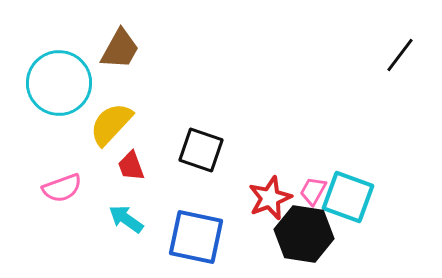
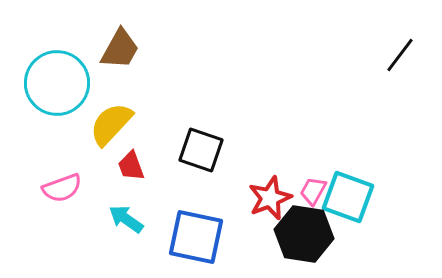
cyan circle: moved 2 px left
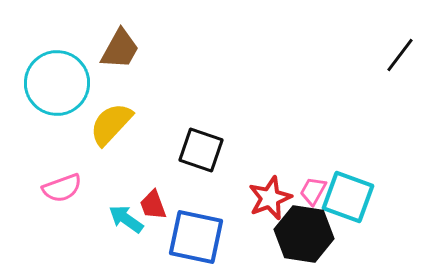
red trapezoid: moved 22 px right, 39 px down
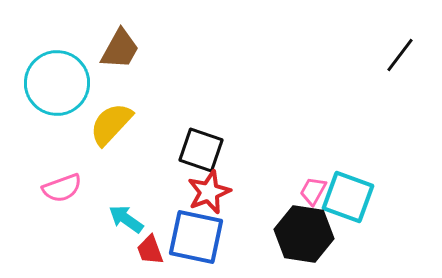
red star: moved 61 px left, 6 px up
red trapezoid: moved 3 px left, 45 px down
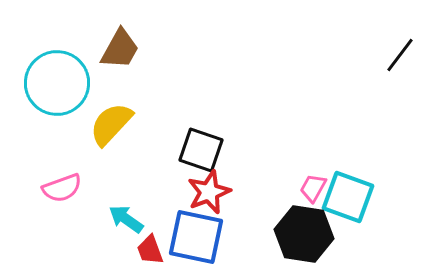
pink trapezoid: moved 3 px up
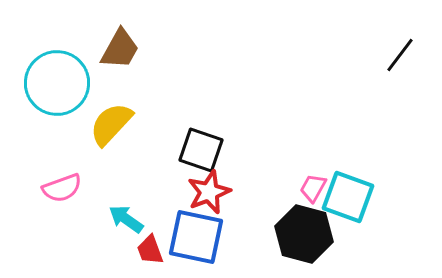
black hexagon: rotated 6 degrees clockwise
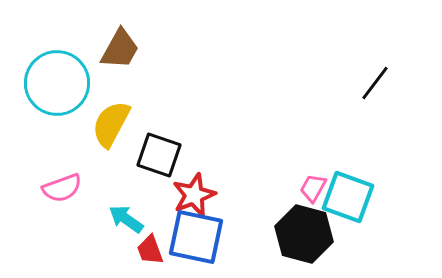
black line: moved 25 px left, 28 px down
yellow semicircle: rotated 15 degrees counterclockwise
black square: moved 42 px left, 5 px down
red star: moved 15 px left, 3 px down
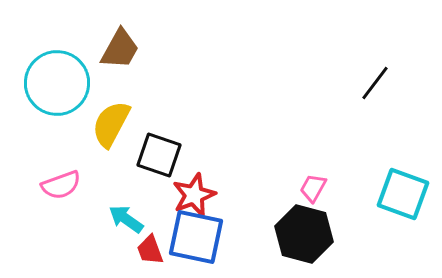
pink semicircle: moved 1 px left, 3 px up
cyan square: moved 55 px right, 3 px up
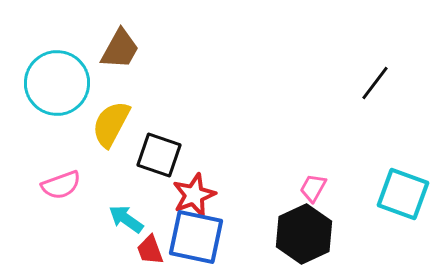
black hexagon: rotated 20 degrees clockwise
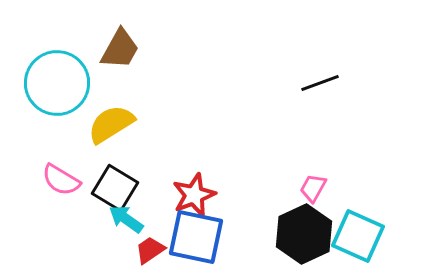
black line: moved 55 px left; rotated 33 degrees clockwise
yellow semicircle: rotated 30 degrees clockwise
black square: moved 44 px left, 33 px down; rotated 12 degrees clockwise
pink semicircle: moved 5 px up; rotated 51 degrees clockwise
cyan square: moved 45 px left, 42 px down; rotated 4 degrees clockwise
red trapezoid: rotated 76 degrees clockwise
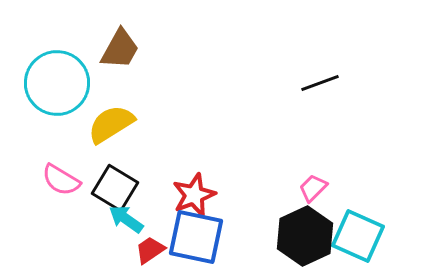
pink trapezoid: rotated 16 degrees clockwise
black hexagon: moved 1 px right, 2 px down
